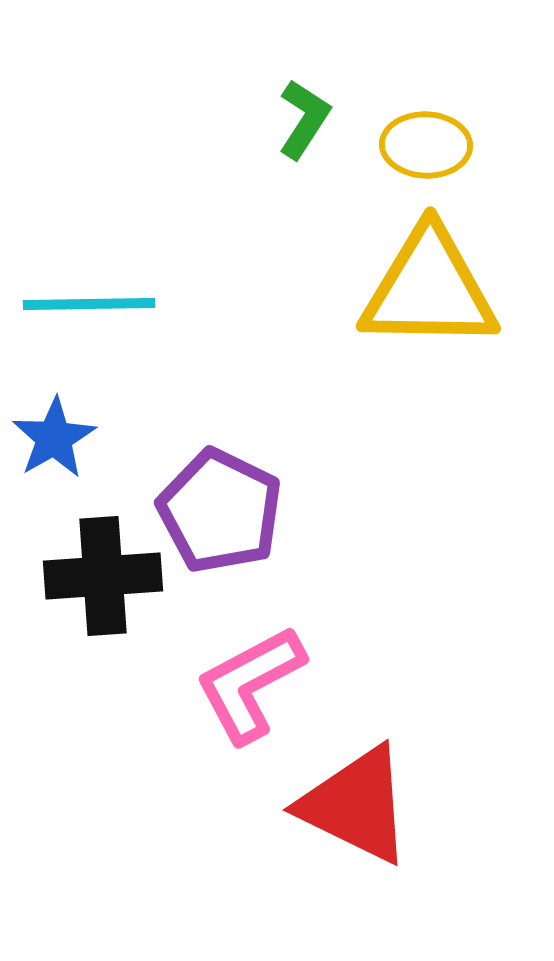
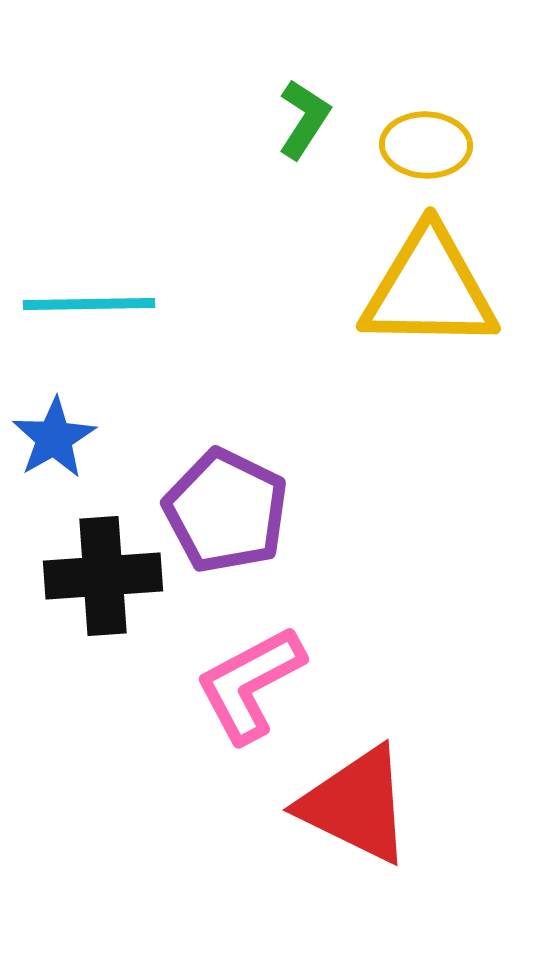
purple pentagon: moved 6 px right
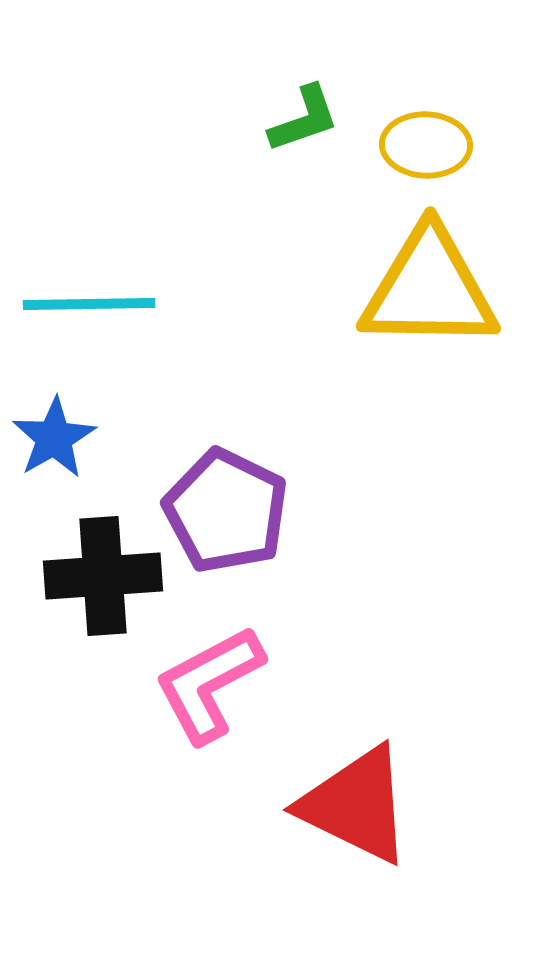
green L-shape: rotated 38 degrees clockwise
pink L-shape: moved 41 px left
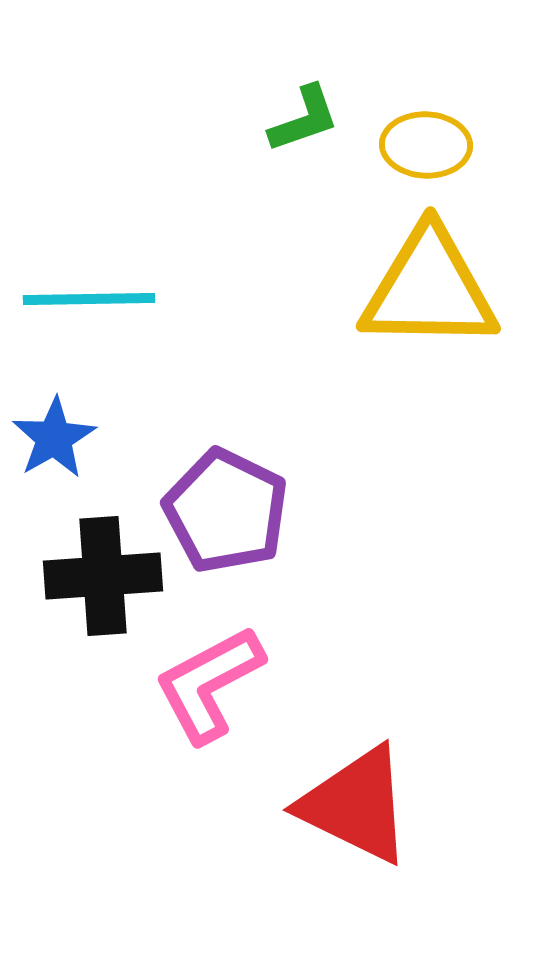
cyan line: moved 5 px up
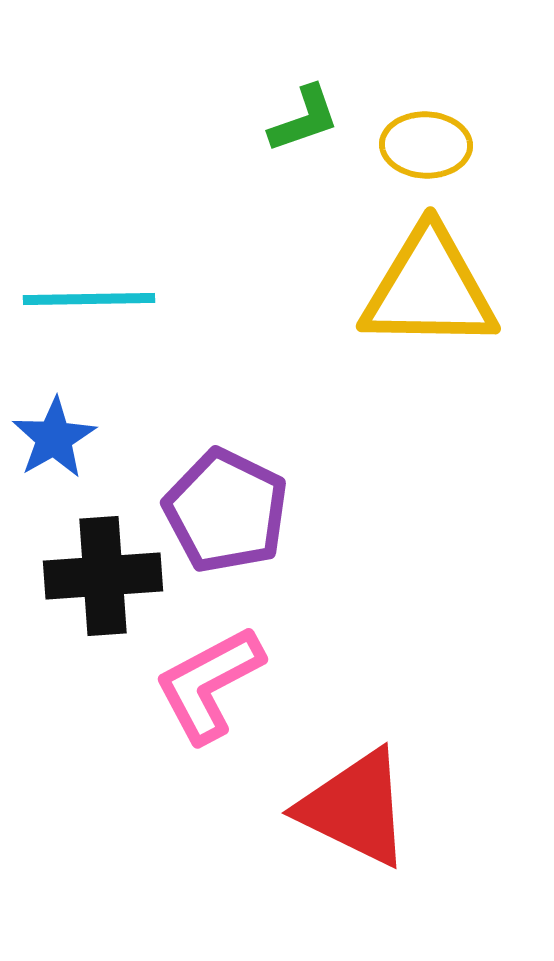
red triangle: moved 1 px left, 3 px down
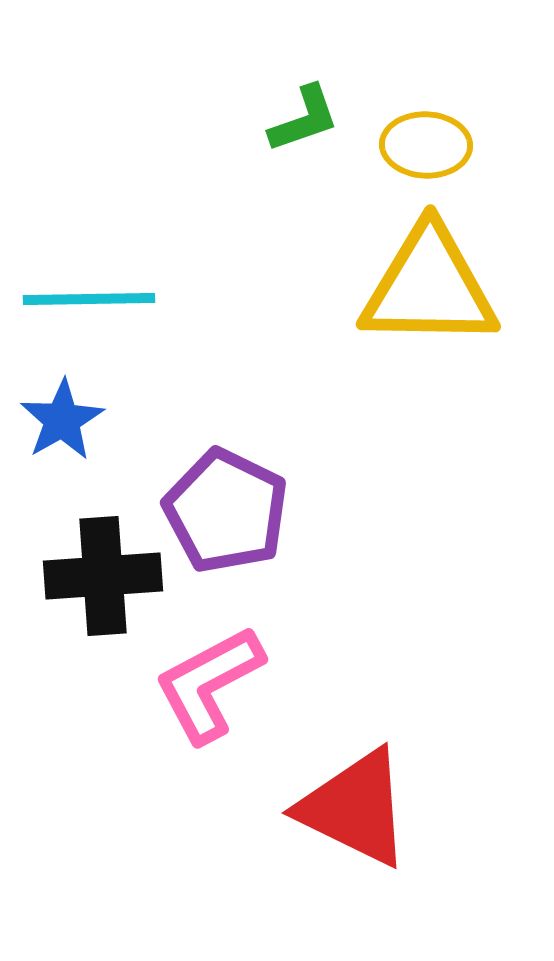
yellow triangle: moved 2 px up
blue star: moved 8 px right, 18 px up
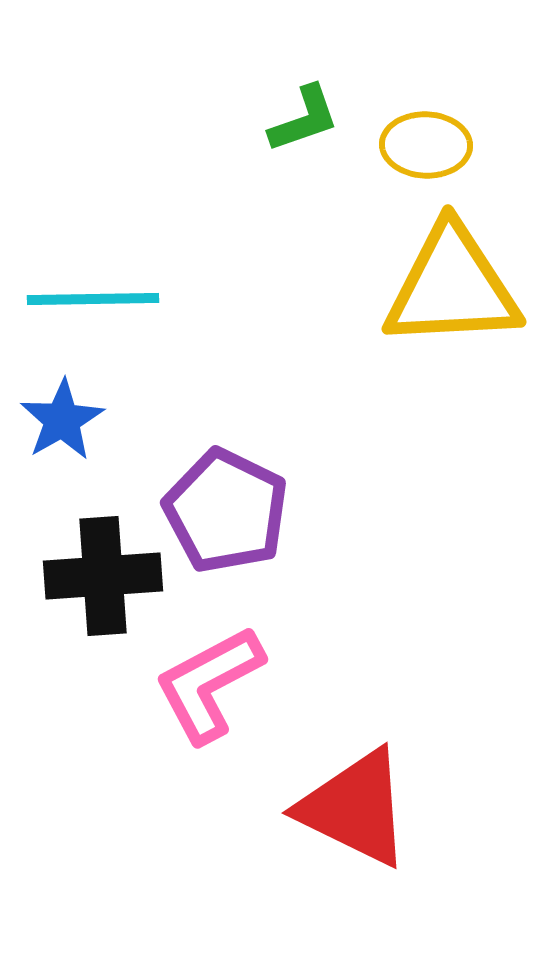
yellow triangle: moved 23 px right; rotated 4 degrees counterclockwise
cyan line: moved 4 px right
